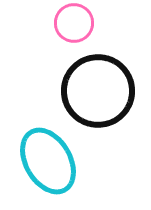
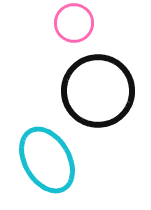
cyan ellipse: moved 1 px left, 1 px up
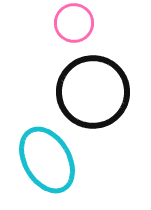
black circle: moved 5 px left, 1 px down
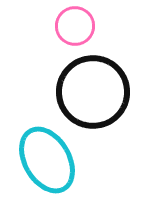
pink circle: moved 1 px right, 3 px down
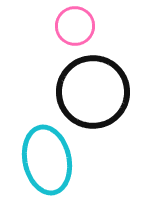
cyan ellipse: rotated 18 degrees clockwise
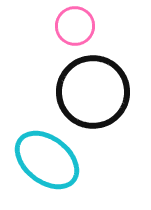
cyan ellipse: rotated 40 degrees counterclockwise
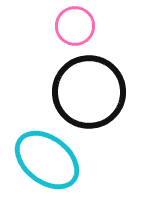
black circle: moved 4 px left
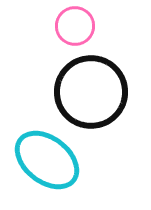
black circle: moved 2 px right
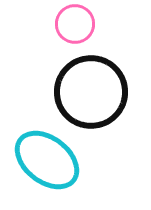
pink circle: moved 2 px up
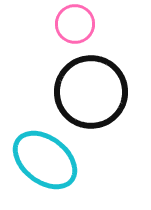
cyan ellipse: moved 2 px left
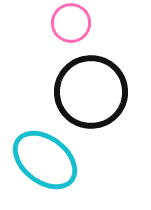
pink circle: moved 4 px left, 1 px up
